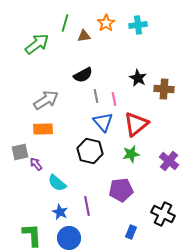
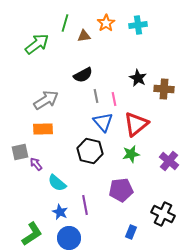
purple line: moved 2 px left, 1 px up
green L-shape: moved 1 px up; rotated 60 degrees clockwise
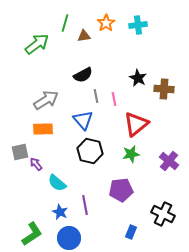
blue triangle: moved 20 px left, 2 px up
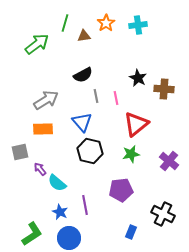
pink line: moved 2 px right, 1 px up
blue triangle: moved 1 px left, 2 px down
purple arrow: moved 4 px right, 5 px down
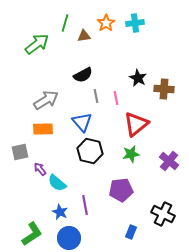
cyan cross: moved 3 px left, 2 px up
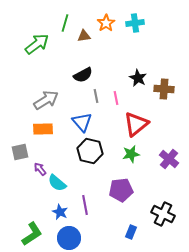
purple cross: moved 2 px up
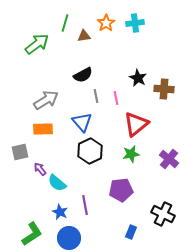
black hexagon: rotated 20 degrees clockwise
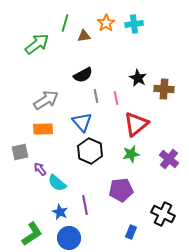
cyan cross: moved 1 px left, 1 px down
black hexagon: rotated 10 degrees counterclockwise
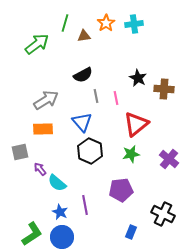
blue circle: moved 7 px left, 1 px up
